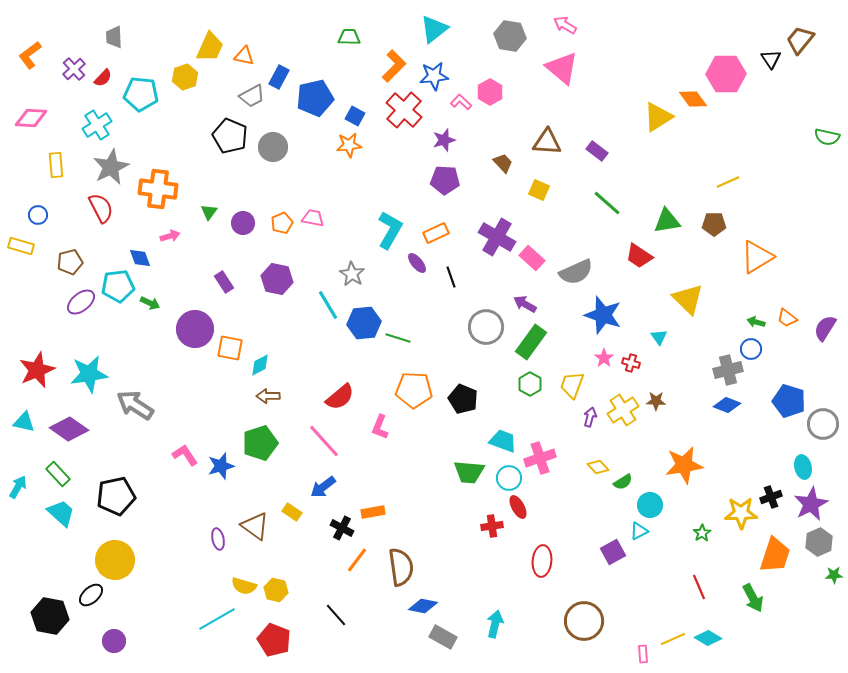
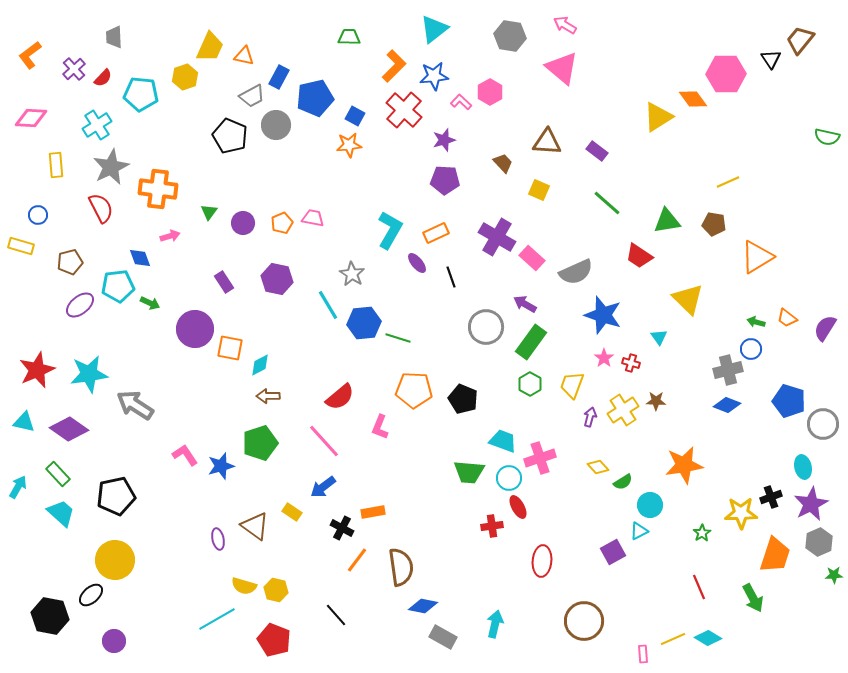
gray circle at (273, 147): moved 3 px right, 22 px up
brown pentagon at (714, 224): rotated 10 degrees clockwise
purple ellipse at (81, 302): moved 1 px left, 3 px down
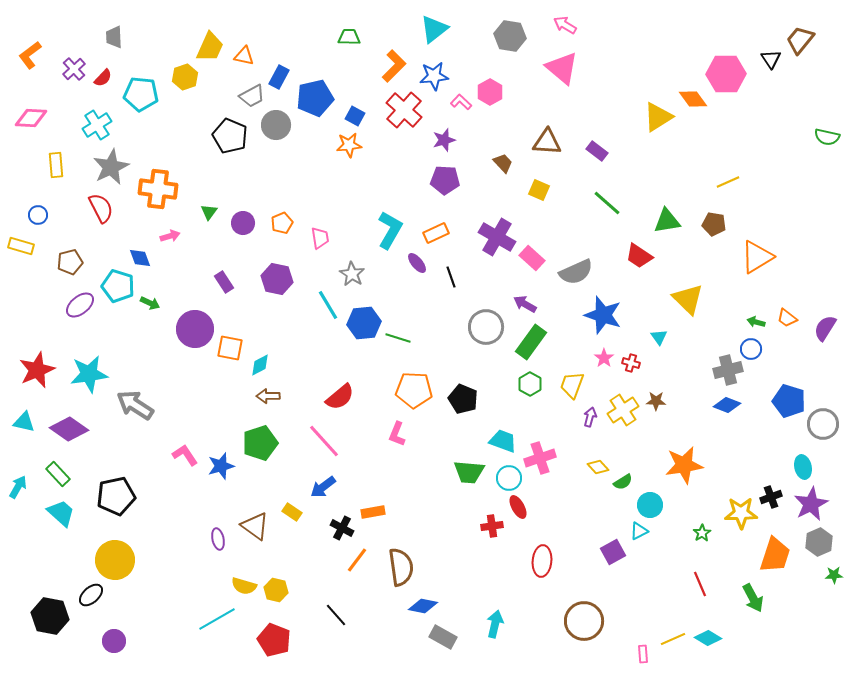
pink trapezoid at (313, 218): moved 7 px right, 20 px down; rotated 70 degrees clockwise
cyan pentagon at (118, 286): rotated 24 degrees clockwise
pink L-shape at (380, 427): moved 17 px right, 7 px down
red line at (699, 587): moved 1 px right, 3 px up
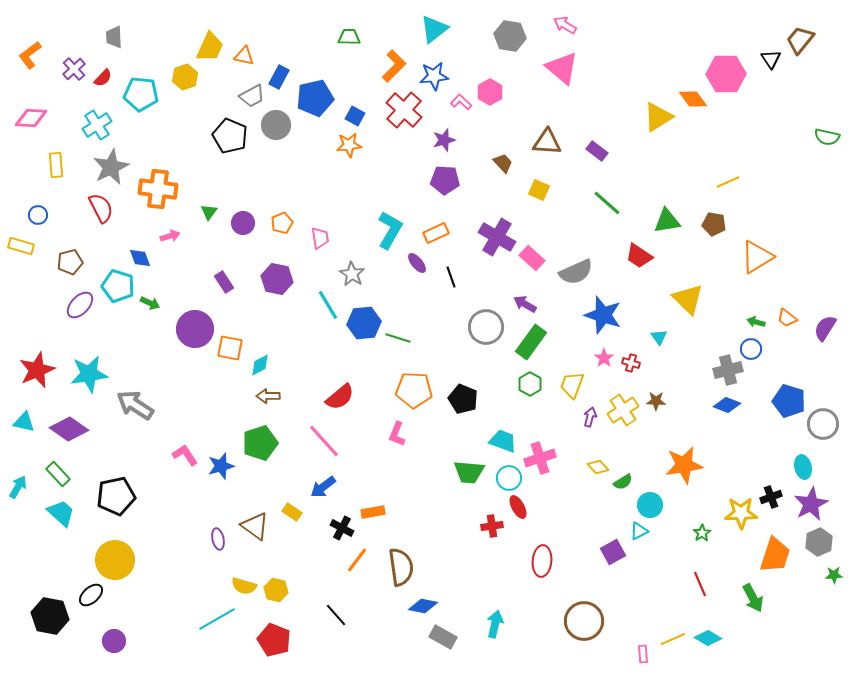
purple ellipse at (80, 305): rotated 8 degrees counterclockwise
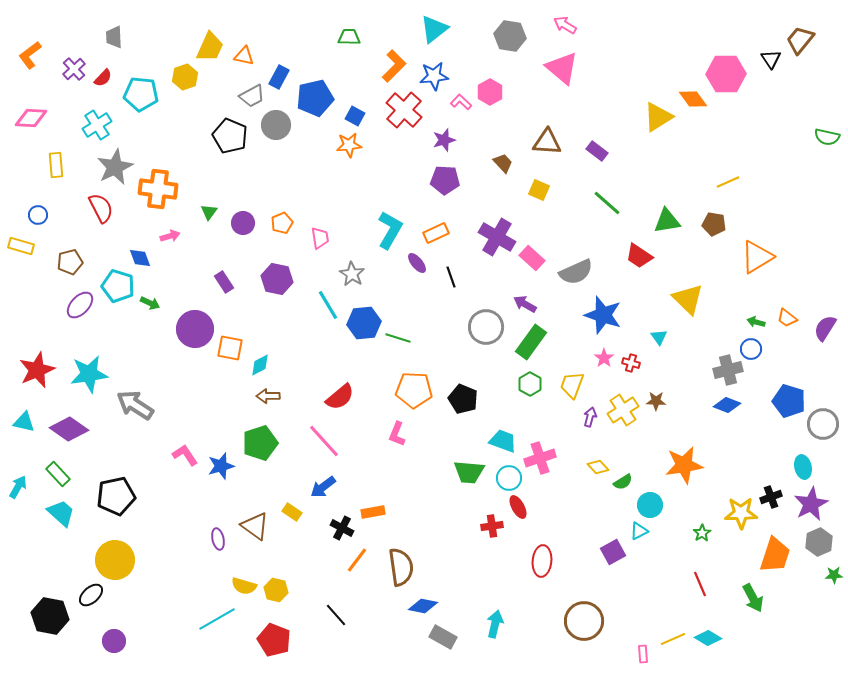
gray star at (111, 167): moved 4 px right
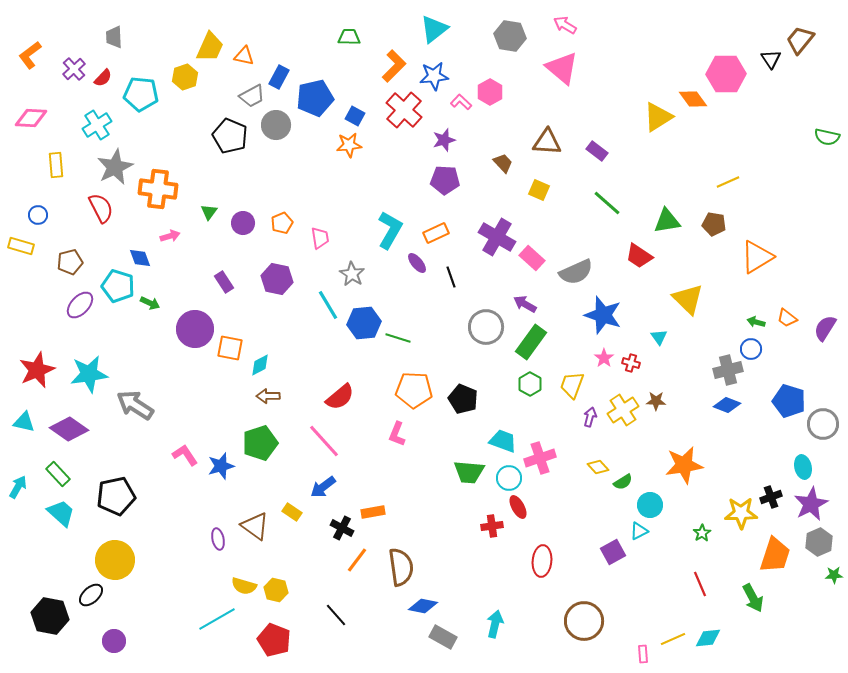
cyan diamond at (708, 638): rotated 36 degrees counterclockwise
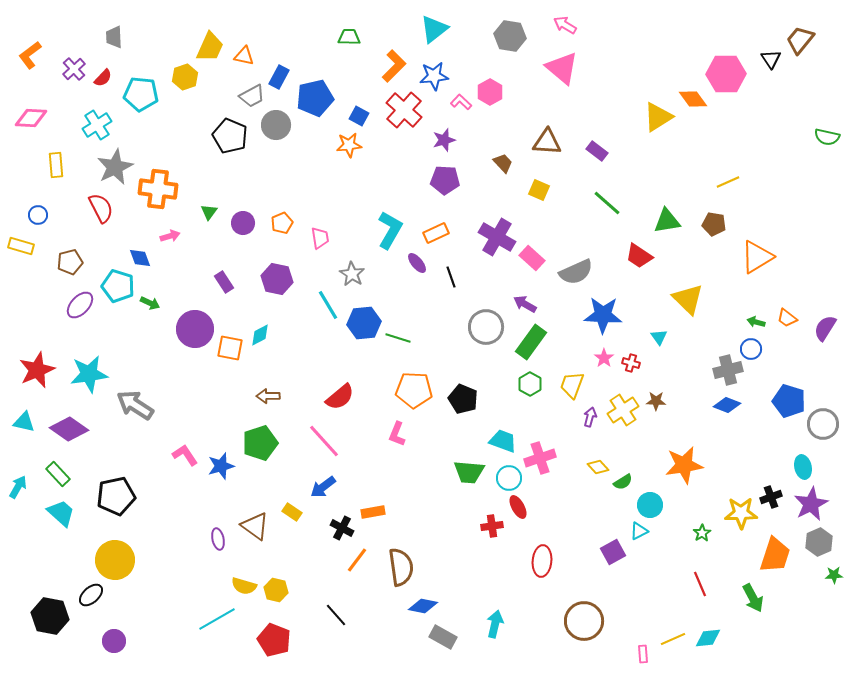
blue square at (355, 116): moved 4 px right
blue star at (603, 315): rotated 15 degrees counterclockwise
cyan diamond at (260, 365): moved 30 px up
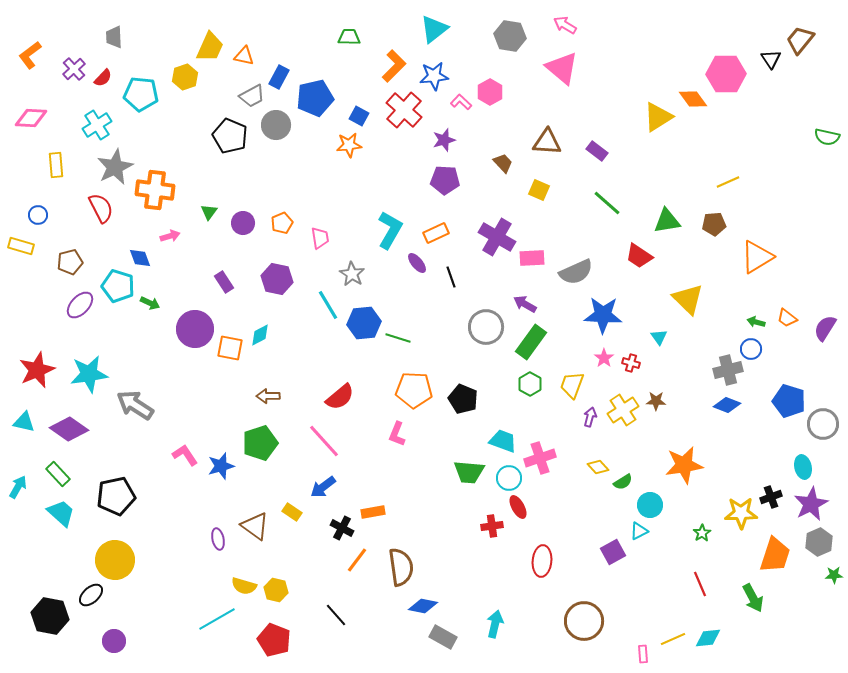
orange cross at (158, 189): moved 3 px left, 1 px down
brown pentagon at (714, 224): rotated 15 degrees counterclockwise
pink rectangle at (532, 258): rotated 45 degrees counterclockwise
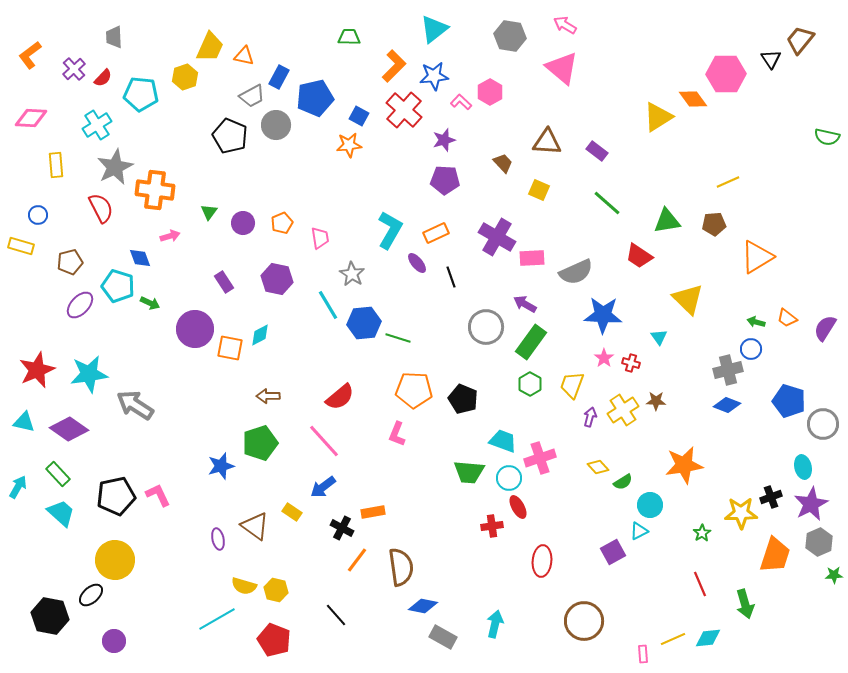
pink L-shape at (185, 455): moved 27 px left, 40 px down; rotated 8 degrees clockwise
green arrow at (753, 598): moved 8 px left, 6 px down; rotated 12 degrees clockwise
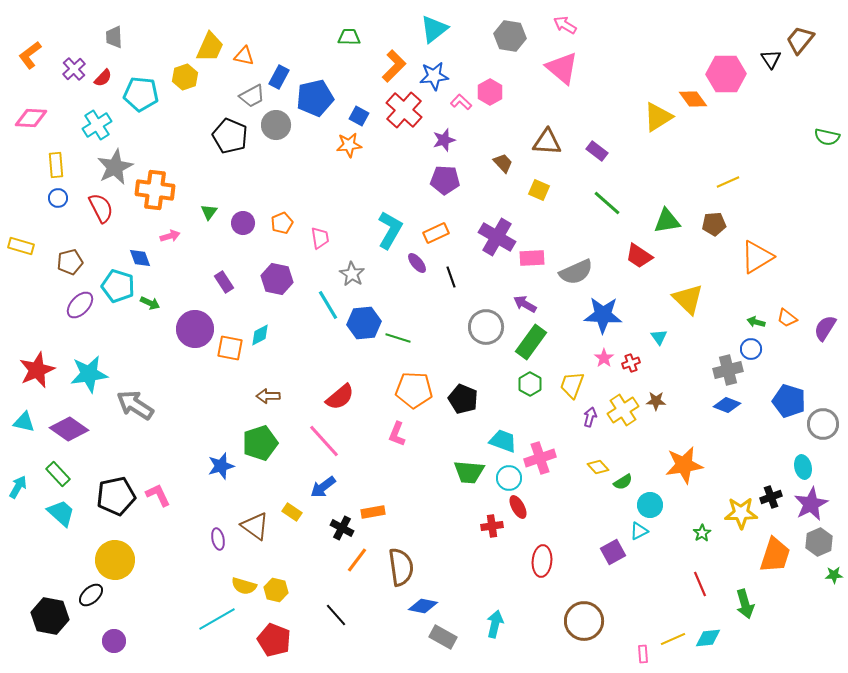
blue circle at (38, 215): moved 20 px right, 17 px up
red cross at (631, 363): rotated 36 degrees counterclockwise
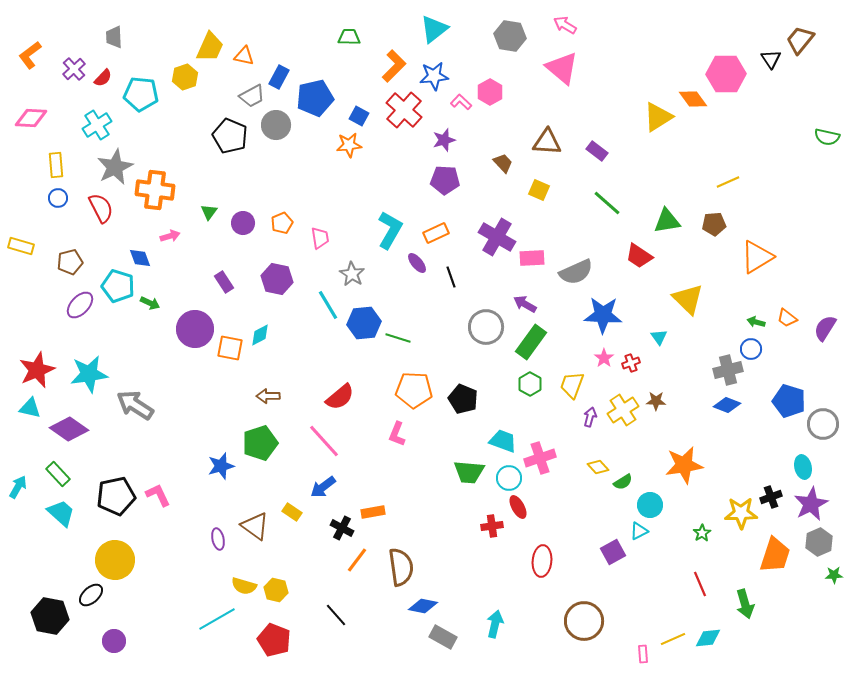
cyan triangle at (24, 422): moved 6 px right, 14 px up
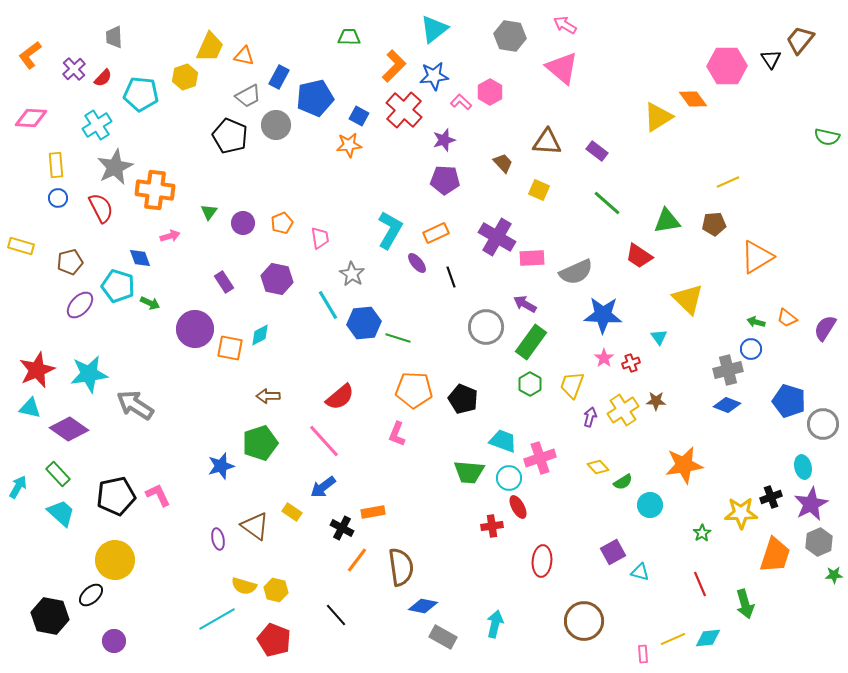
pink hexagon at (726, 74): moved 1 px right, 8 px up
gray trapezoid at (252, 96): moved 4 px left
cyan triangle at (639, 531): moved 1 px right, 41 px down; rotated 42 degrees clockwise
